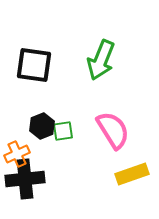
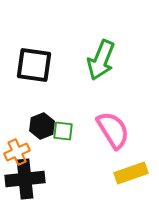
green square: rotated 15 degrees clockwise
orange cross: moved 2 px up
yellow rectangle: moved 1 px left, 1 px up
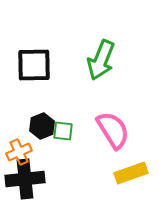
black square: rotated 9 degrees counterclockwise
orange cross: moved 2 px right
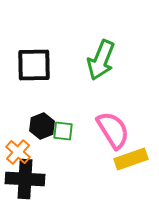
orange cross: moved 1 px left; rotated 25 degrees counterclockwise
yellow rectangle: moved 14 px up
black cross: rotated 9 degrees clockwise
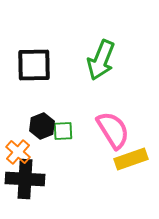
green square: rotated 10 degrees counterclockwise
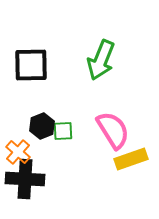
black square: moved 3 px left
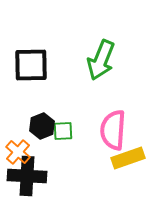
pink semicircle: rotated 144 degrees counterclockwise
yellow rectangle: moved 3 px left, 1 px up
black cross: moved 2 px right, 3 px up
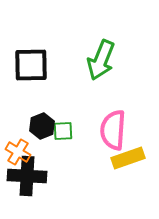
orange cross: rotated 10 degrees counterclockwise
